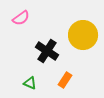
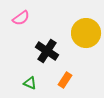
yellow circle: moved 3 px right, 2 px up
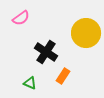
black cross: moved 1 px left, 1 px down
orange rectangle: moved 2 px left, 4 px up
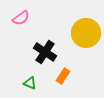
black cross: moved 1 px left
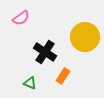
yellow circle: moved 1 px left, 4 px down
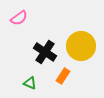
pink semicircle: moved 2 px left
yellow circle: moved 4 px left, 9 px down
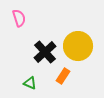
pink semicircle: rotated 72 degrees counterclockwise
yellow circle: moved 3 px left
black cross: rotated 15 degrees clockwise
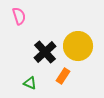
pink semicircle: moved 2 px up
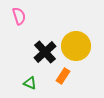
yellow circle: moved 2 px left
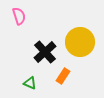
yellow circle: moved 4 px right, 4 px up
